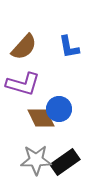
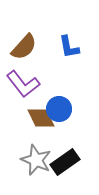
purple L-shape: rotated 36 degrees clockwise
gray star: rotated 24 degrees clockwise
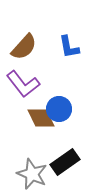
gray star: moved 4 px left, 14 px down
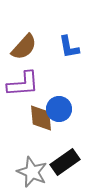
purple L-shape: rotated 56 degrees counterclockwise
brown diamond: rotated 20 degrees clockwise
gray star: moved 2 px up
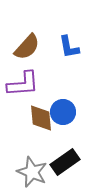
brown semicircle: moved 3 px right
blue circle: moved 4 px right, 3 px down
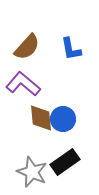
blue L-shape: moved 2 px right, 2 px down
purple L-shape: rotated 136 degrees counterclockwise
blue circle: moved 7 px down
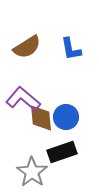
brown semicircle: rotated 16 degrees clockwise
purple L-shape: moved 15 px down
blue circle: moved 3 px right, 2 px up
black rectangle: moved 3 px left, 10 px up; rotated 16 degrees clockwise
gray star: rotated 12 degrees clockwise
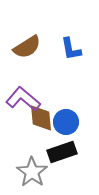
blue circle: moved 5 px down
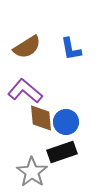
purple L-shape: moved 2 px right, 8 px up
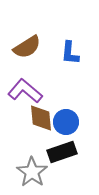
blue L-shape: moved 1 px left, 4 px down; rotated 15 degrees clockwise
